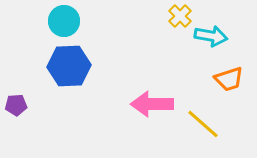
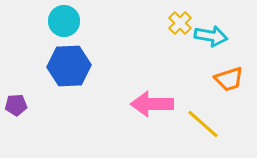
yellow cross: moved 7 px down
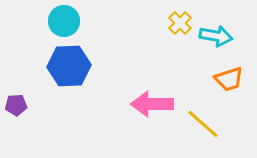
cyan arrow: moved 5 px right
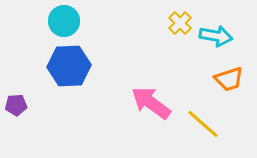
pink arrow: moved 1 px left, 1 px up; rotated 36 degrees clockwise
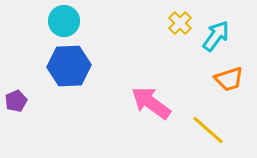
cyan arrow: rotated 64 degrees counterclockwise
purple pentagon: moved 4 px up; rotated 20 degrees counterclockwise
yellow line: moved 5 px right, 6 px down
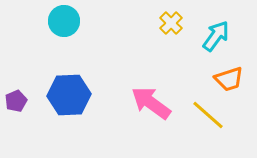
yellow cross: moved 9 px left
blue hexagon: moved 29 px down
yellow line: moved 15 px up
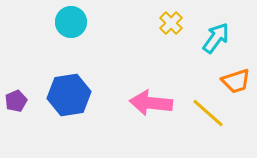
cyan circle: moved 7 px right, 1 px down
cyan arrow: moved 2 px down
orange trapezoid: moved 7 px right, 2 px down
blue hexagon: rotated 6 degrees counterclockwise
pink arrow: rotated 30 degrees counterclockwise
yellow line: moved 2 px up
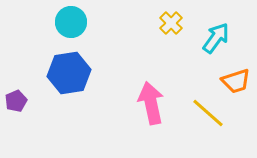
blue hexagon: moved 22 px up
pink arrow: rotated 72 degrees clockwise
